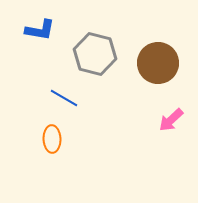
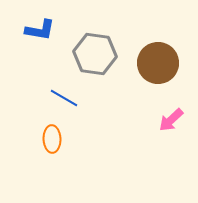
gray hexagon: rotated 6 degrees counterclockwise
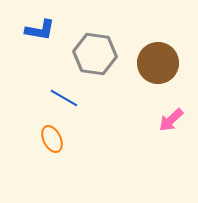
orange ellipse: rotated 24 degrees counterclockwise
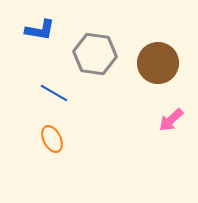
blue line: moved 10 px left, 5 px up
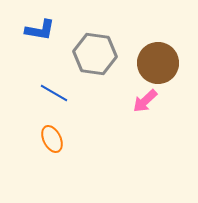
pink arrow: moved 26 px left, 19 px up
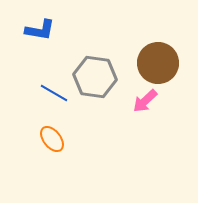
gray hexagon: moved 23 px down
orange ellipse: rotated 12 degrees counterclockwise
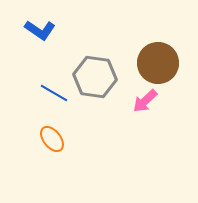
blue L-shape: rotated 24 degrees clockwise
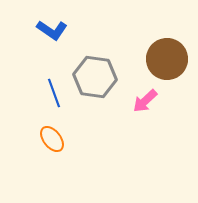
blue L-shape: moved 12 px right
brown circle: moved 9 px right, 4 px up
blue line: rotated 40 degrees clockwise
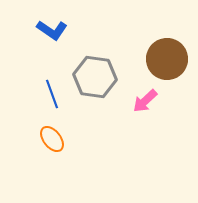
blue line: moved 2 px left, 1 px down
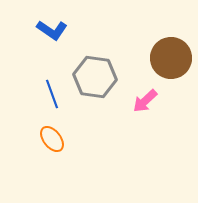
brown circle: moved 4 px right, 1 px up
